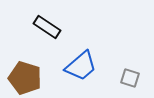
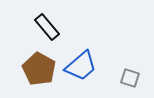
black rectangle: rotated 16 degrees clockwise
brown pentagon: moved 14 px right, 9 px up; rotated 12 degrees clockwise
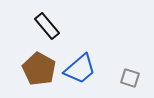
black rectangle: moved 1 px up
blue trapezoid: moved 1 px left, 3 px down
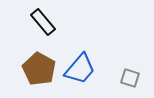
black rectangle: moved 4 px left, 4 px up
blue trapezoid: rotated 8 degrees counterclockwise
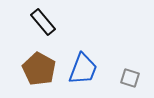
blue trapezoid: moved 3 px right; rotated 20 degrees counterclockwise
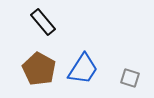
blue trapezoid: rotated 12 degrees clockwise
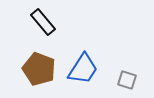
brown pentagon: rotated 8 degrees counterclockwise
gray square: moved 3 px left, 2 px down
